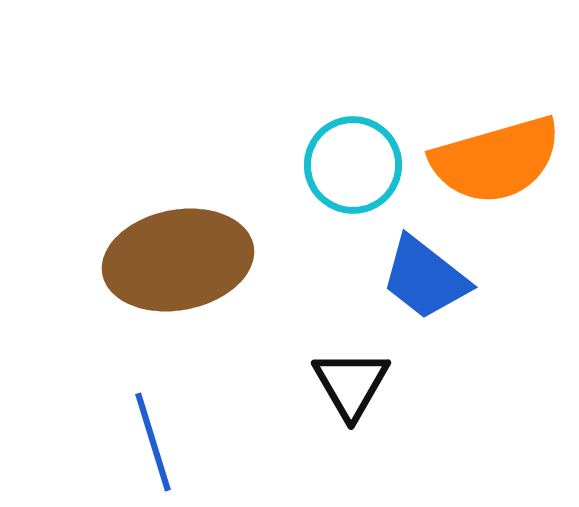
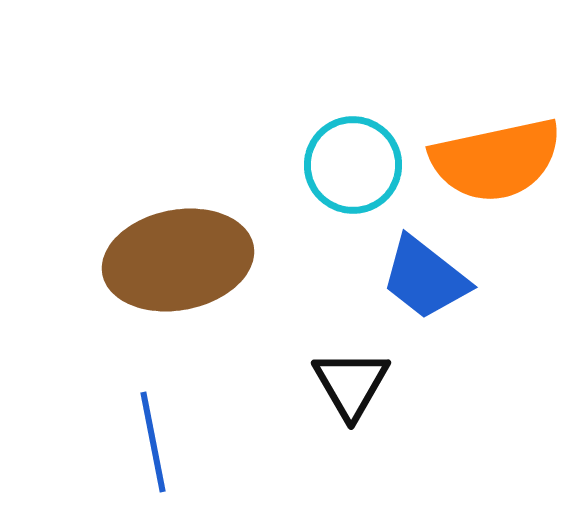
orange semicircle: rotated 4 degrees clockwise
blue line: rotated 6 degrees clockwise
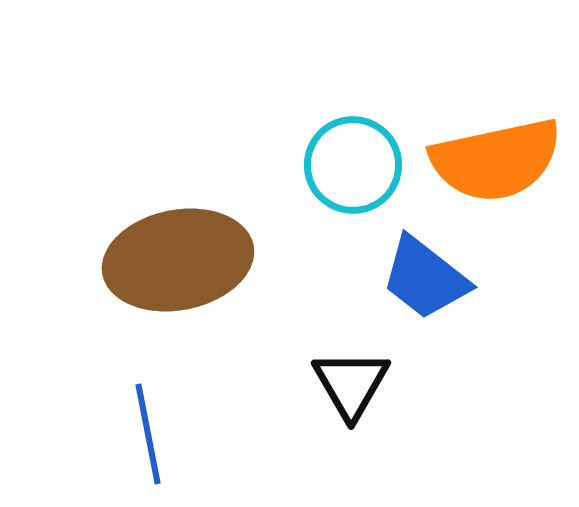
blue line: moved 5 px left, 8 px up
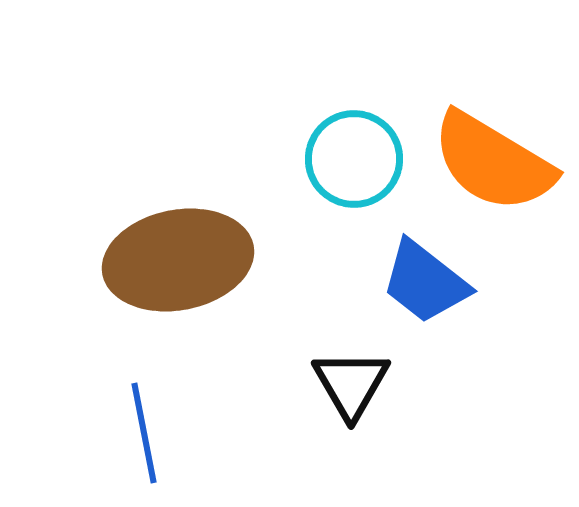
orange semicircle: moved 3 px left, 2 px down; rotated 43 degrees clockwise
cyan circle: moved 1 px right, 6 px up
blue trapezoid: moved 4 px down
blue line: moved 4 px left, 1 px up
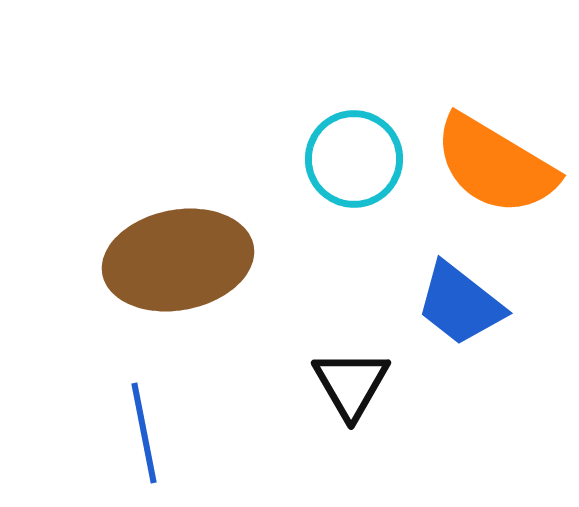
orange semicircle: moved 2 px right, 3 px down
blue trapezoid: moved 35 px right, 22 px down
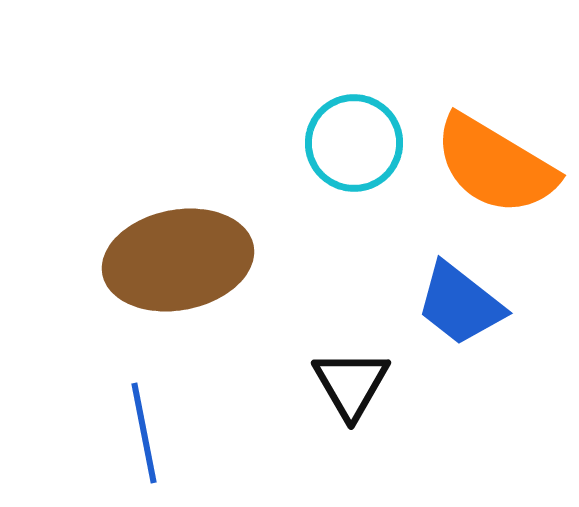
cyan circle: moved 16 px up
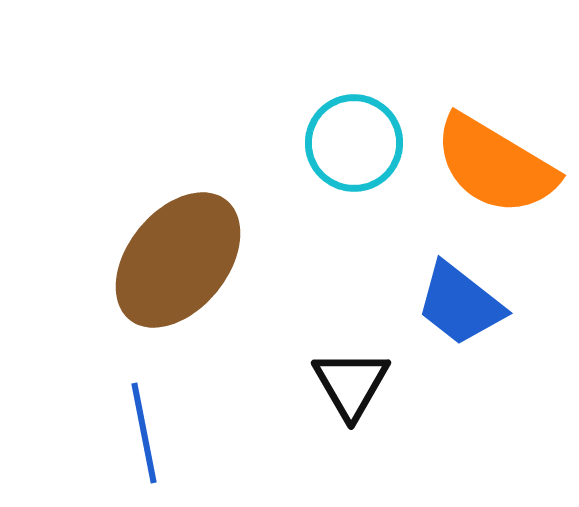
brown ellipse: rotated 40 degrees counterclockwise
